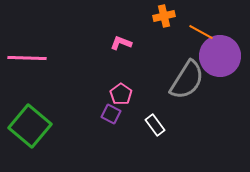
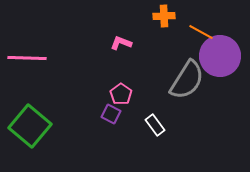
orange cross: rotated 10 degrees clockwise
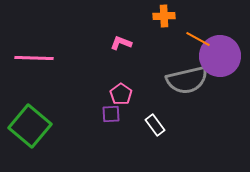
orange line: moved 3 px left, 7 px down
pink line: moved 7 px right
gray semicircle: rotated 45 degrees clockwise
purple square: rotated 30 degrees counterclockwise
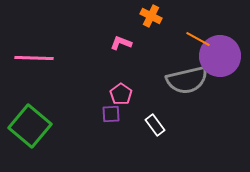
orange cross: moved 13 px left; rotated 30 degrees clockwise
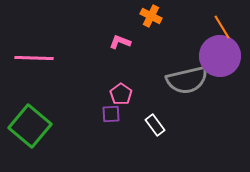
orange line: moved 24 px right, 12 px up; rotated 30 degrees clockwise
pink L-shape: moved 1 px left, 1 px up
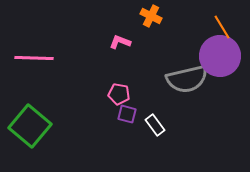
gray semicircle: moved 1 px up
pink pentagon: moved 2 px left; rotated 25 degrees counterclockwise
purple square: moved 16 px right; rotated 18 degrees clockwise
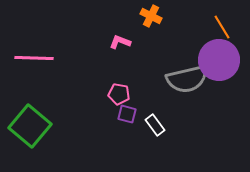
purple circle: moved 1 px left, 4 px down
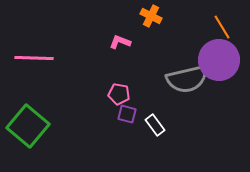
green square: moved 2 px left
